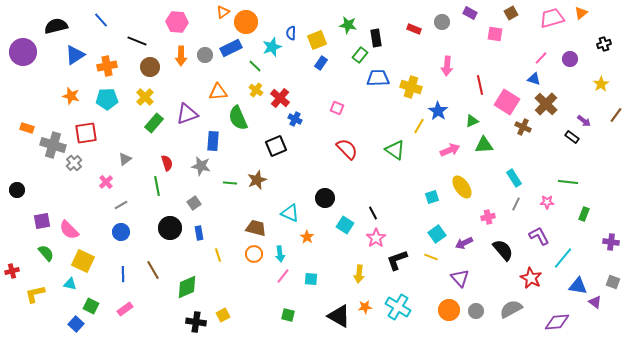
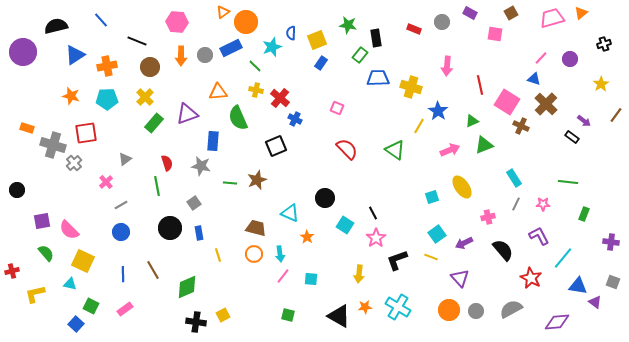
yellow cross at (256, 90): rotated 24 degrees counterclockwise
brown cross at (523, 127): moved 2 px left, 1 px up
green triangle at (484, 145): rotated 18 degrees counterclockwise
pink star at (547, 202): moved 4 px left, 2 px down
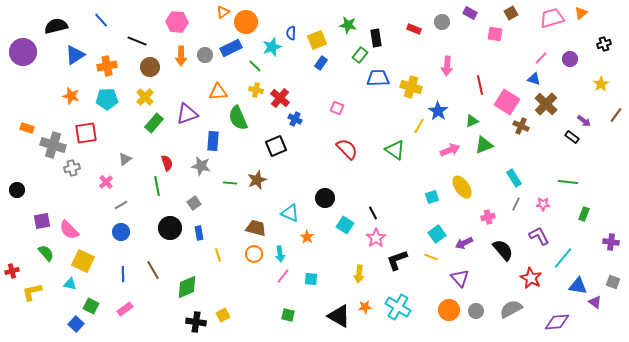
gray cross at (74, 163): moved 2 px left, 5 px down; rotated 28 degrees clockwise
yellow L-shape at (35, 294): moved 3 px left, 2 px up
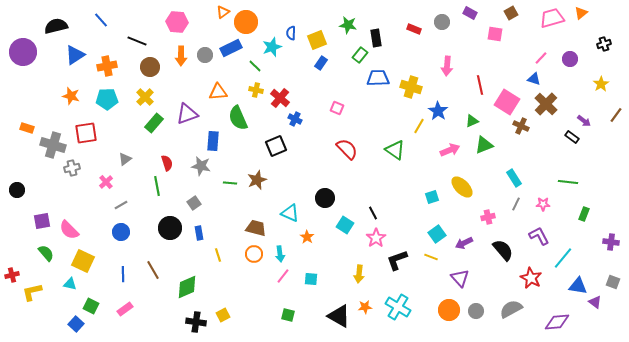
yellow ellipse at (462, 187): rotated 10 degrees counterclockwise
red cross at (12, 271): moved 4 px down
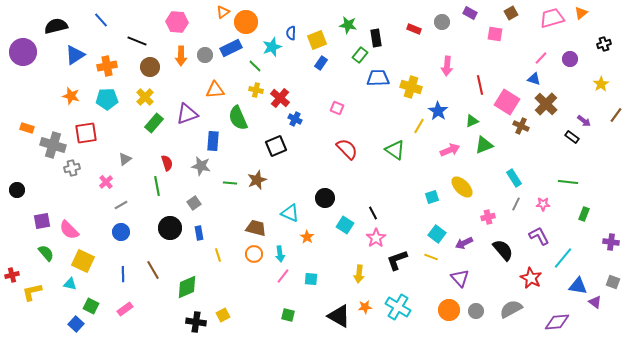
orange triangle at (218, 92): moved 3 px left, 2 px up
cyan square at (437, 234): rotated 18 degrees counterclockwise
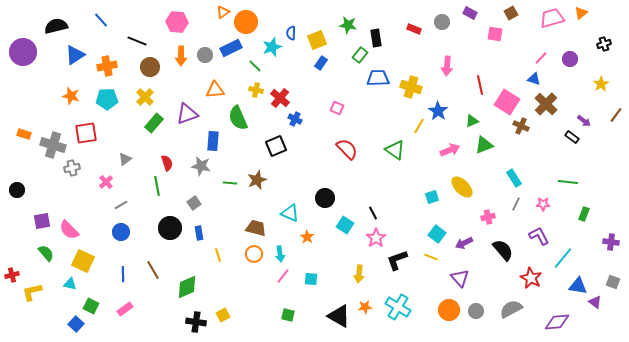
orange rectangle at (27, 128): moved 3 px left, 6 px down
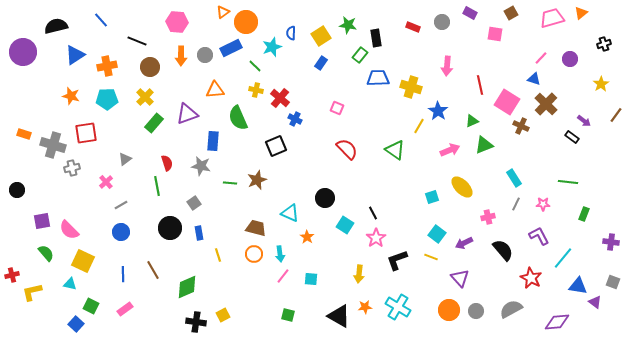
red rectangle at (414, 29): moved 1 px left, 2 px up
yellow square at (317, 40): moved 4 px right, 4 px up; rotated 12 degrees counterclockwise
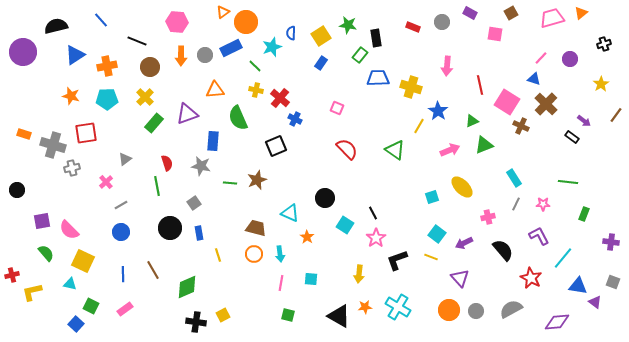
pink line at (283, 276): moved 2 px left, 7 px down; rotated 28 degrees counterclockwise
